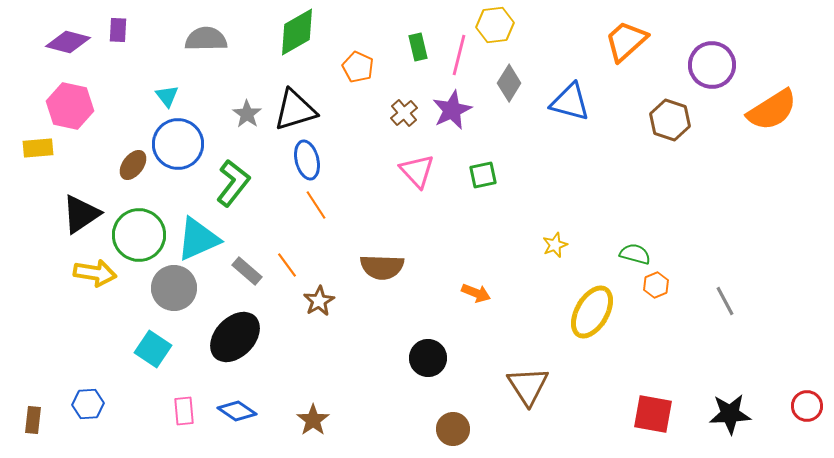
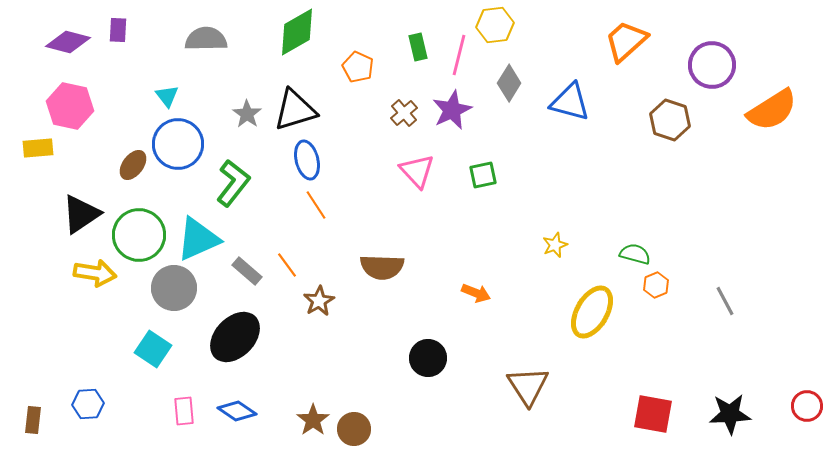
brown circle at (453, 429): moved 99 px left
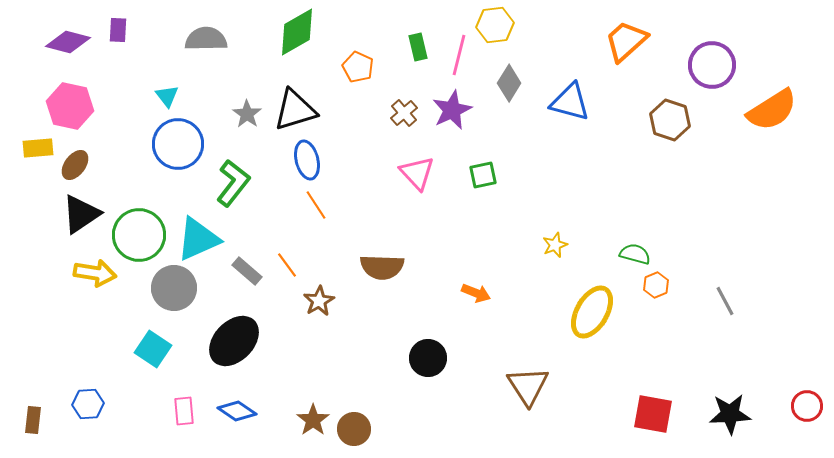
brown ellipse at (133, 165): moved 58 px left
pink triangle at (417, 171): moved 2 px down
black ellipse at (235, 337): moved 1 px left, 4 px down
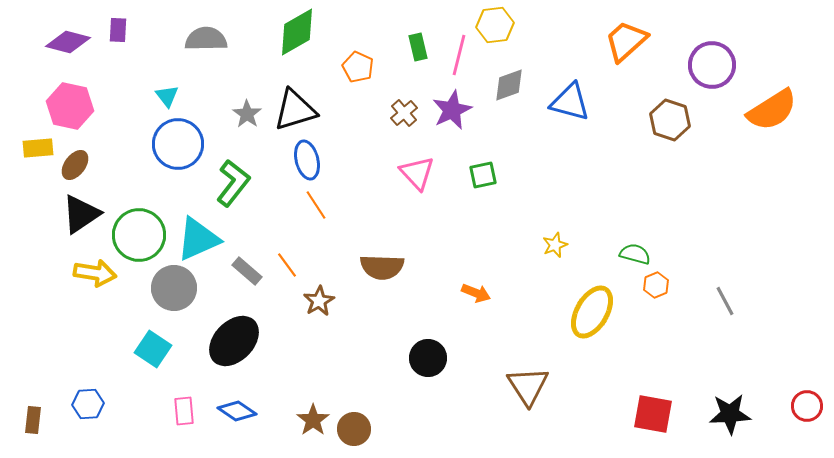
gray diamond at (509, 83): moved 2 px down; rotated 39 degrees clockwise
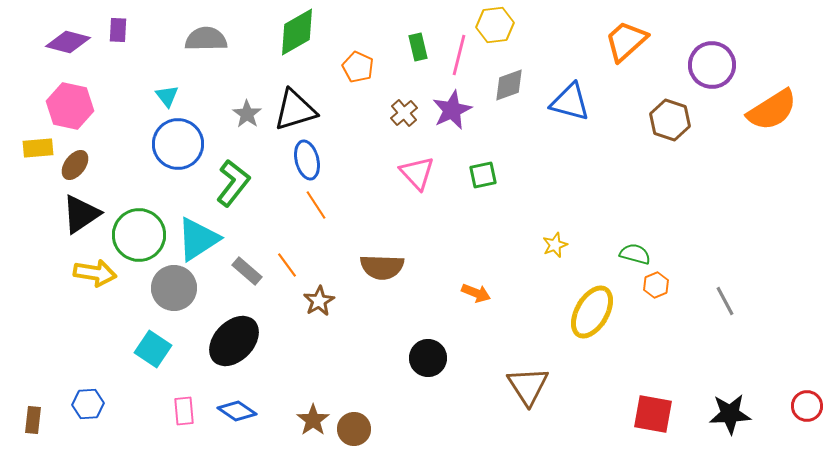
cyan triangle at (198, 239): rotated 9 degrees counterclockwise
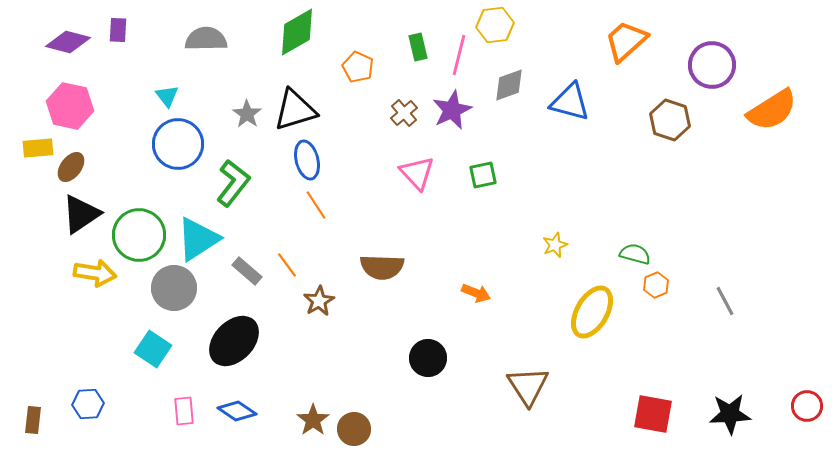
brown ellipse at (75, 165): moved 4 px left, 2 px down
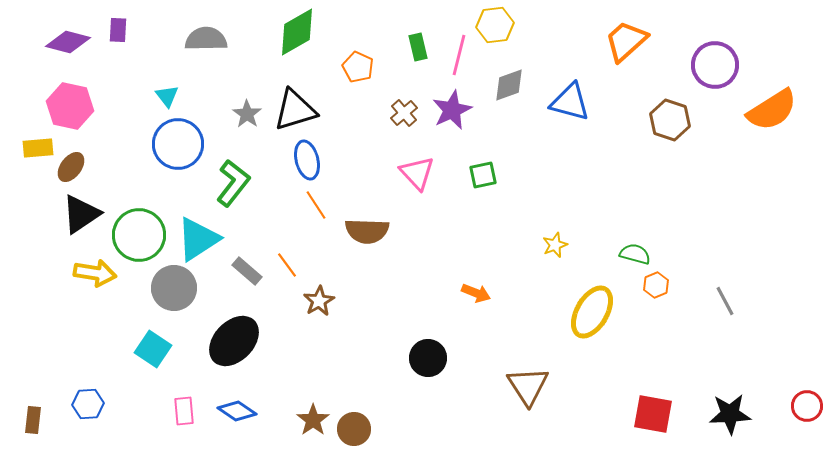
purple circle at (712, 65): moved 3 px right
brown semicircle at (382, 267): moved 15 px left, 36 px up
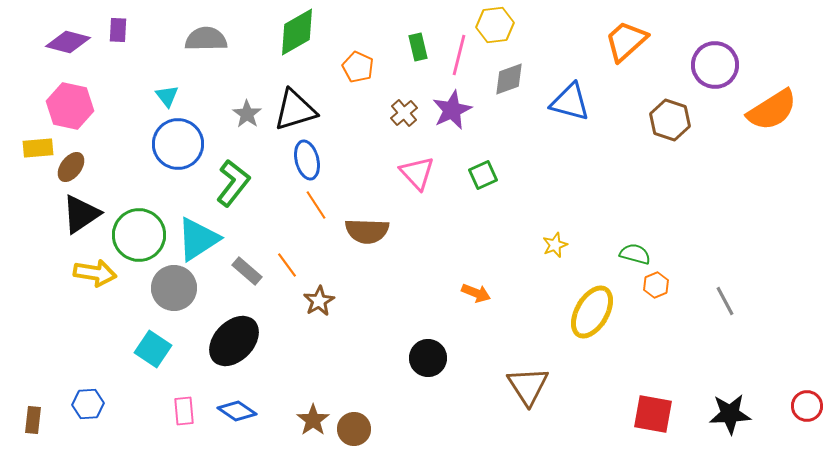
gray diamond at (509, 85): moved 6 px up
green square at (483, 175): rotated 12 degrees counterclockwise
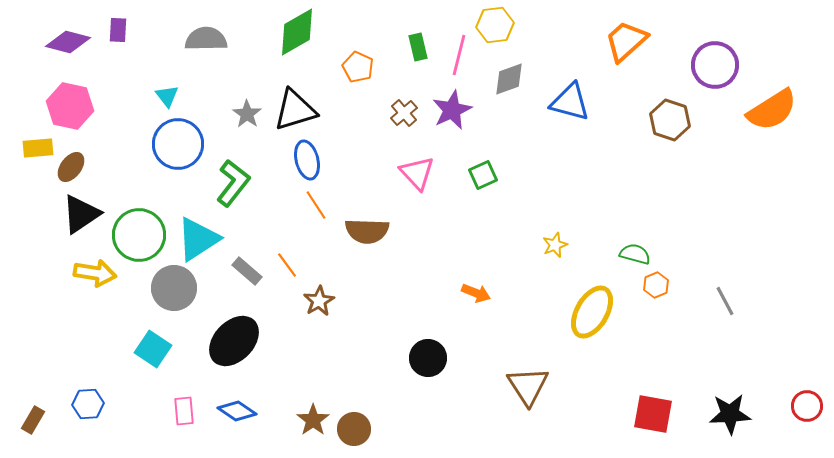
brown rectangle at (33, 420): rotated 24 degrees clockwise
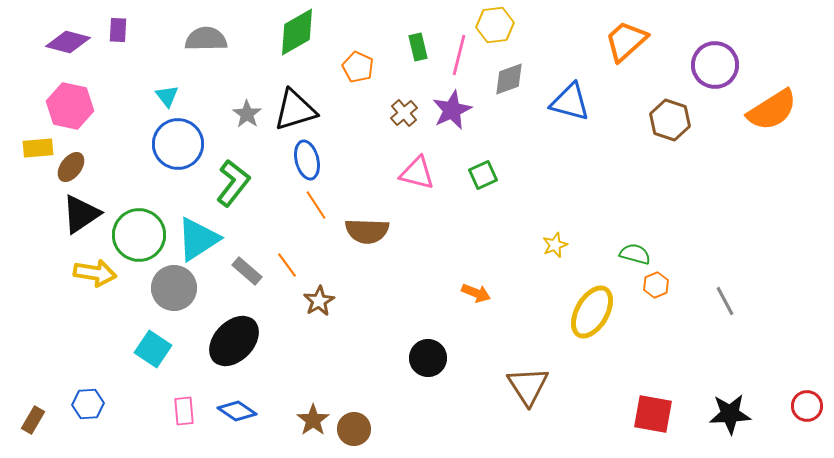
pink triangle at (417, 173): rotated 33 degrees counterclockwise
